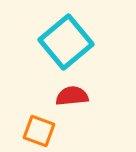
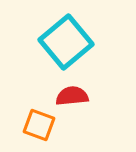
orange square: moved 6 px up
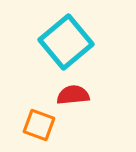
red semicircle: moved 1 px right, 1 px up
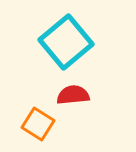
orange square: moved 1 px left, 1 px up; rotated 12 degrees clockwise
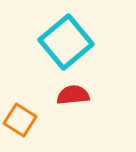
orange square: moved 18 px left, 4 px up
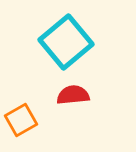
orange square: moved 1 px right; rotated 28 degrees clockwise
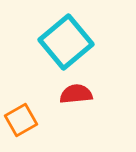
red semicircle: moved 3 px right, 1 px up
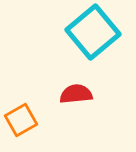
cyan square: moved 27 px right, 10 px up
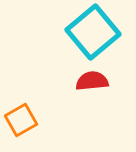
red semicircle: moved 16 px right, 13 px up
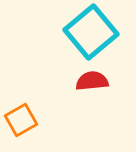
cyan square: moved 2 px left
